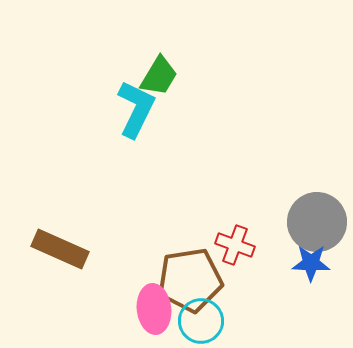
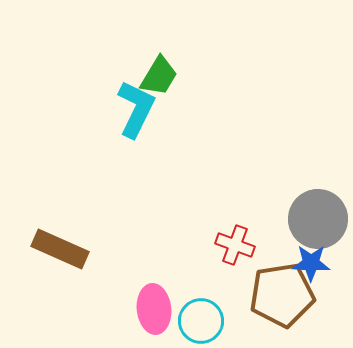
gray circle: moved 1 px right, 3 px up
brown pentagon: moved 92 px right, 15 px down
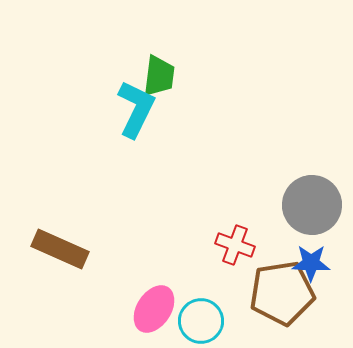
green trapezoid: rotated 24 degrees counterclockwise
gray circle: moved 6 px left, 14 px up
brown pentagon: moved 2 px up
pink ellipse: rotated 39 degrees clockwise
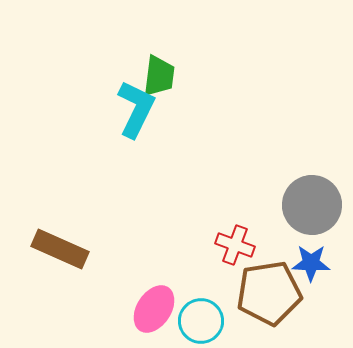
brown pentagon: moved 13 px left
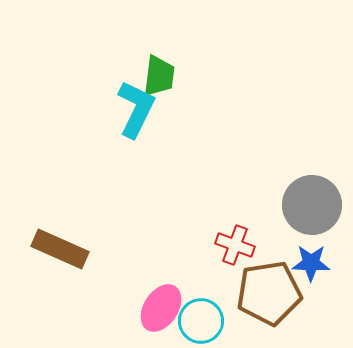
pink ellipse: moved 7 px right, 1 px up
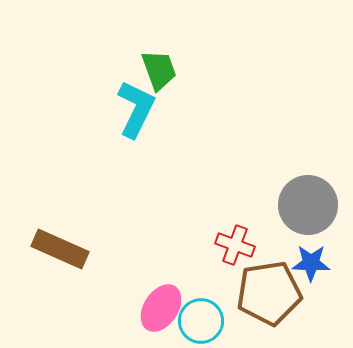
green trapezoid: moved 6 px up; rotated 27 degrees counterclockwise
gray circle: moved 4 px left
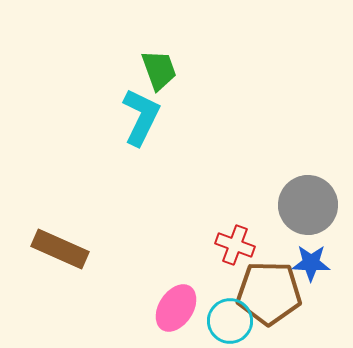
cyan L-shape: moved 5 px right, 8 px down
brown pentagon: rotated 10 degrees clockwise
pink ellipse: moved 15 px right
cyan circle: moved 29 px right
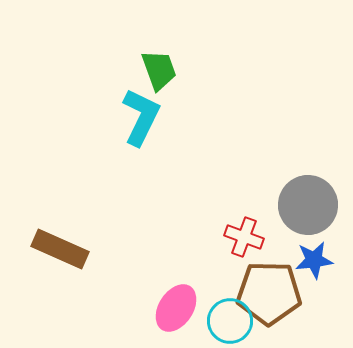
red cross: moved 9 px right, 8 px up
blue star: moved 3 px right, 3 px up; rotated 9 degrees counterclockwise
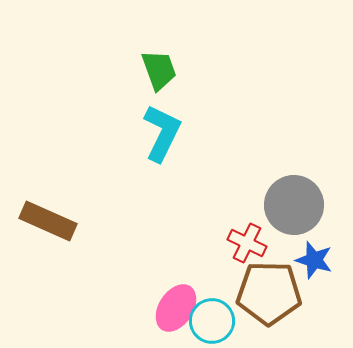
cyan L-shape: moved 21 px right, 16 px down
gray circle: moved 14 px left
red cross: moved 3 px right, 6 px down; rotated 6 degrees clockwise
brown rectangle: moved 12 px left, 28 px up
blue star: rotated 24 degrees clockwise
cyan circle: moved 18 px left
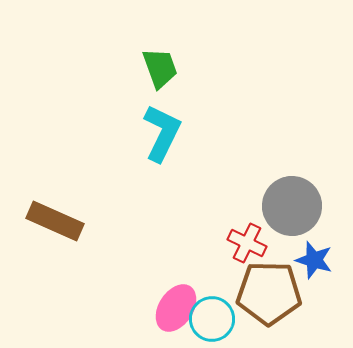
green trapezoid: moved 1 px right, 2 px up
gray circle: moved 2 px left, 1 px down
brown rectangle: moved 7 px right
cyan circle: moved 2 px up
